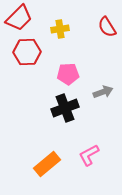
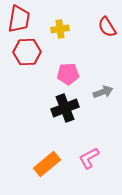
red trapezoid: moved 1 px down; rotated 36 degrees counterclockwise
pink L-shape: moved 3 px down
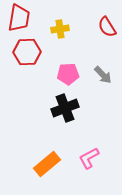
red trapezoid: moved 1 px up
gray arrow: moved 17 px up; rotated 66 degrees clockwise
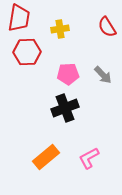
orange rectangle: moved 1 px left, 7 px up
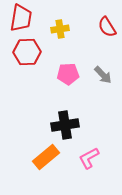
red trapezoid: moved 2 px right
black cross: moved 17 px down; rotated 12 degrees clockwise
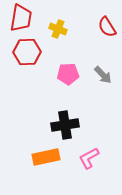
yellow cross: moved 2 px left; rotated 30 degrees clockwise
orange rectangle: rotated 28 degrees clockwise
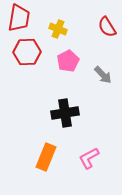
red trapezoid: moved 2 px left
pink pentagon: moved 13 px up; rotated 25 degrees counterclockwise
black cross: moved 12 px up
orange rectangle: rotated 56 degrees counterclockwise
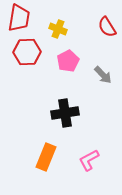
pink L-shape: moved 2 px down
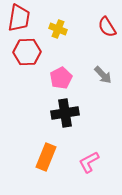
pink pentagon: moved 7 px left, 17 px down
pink L-shape: moved 2 px down
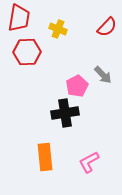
red semicircle: rotated 105 degrees counterclockwise
pink pentagon: moved 16 px right, 8 px down
orange rectangle: moved 1 px left; rotated 28 degrees counterclockwise
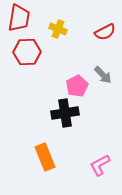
red semicircle: moved 2 px left, 5 px down; rotated 20 degrees clockwise
orange rectangle: rotated 16 degrees counterclockwise
pink L-shape: moved 11 px right, 3 px down
